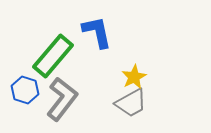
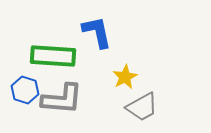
green rectangle: rotated 54 degrees clockwise
yellow star: moved 9 px left
gray L-shape: rotated 57 degrees clockwise
gray trapezoid: moved 11 px right, 4 px down
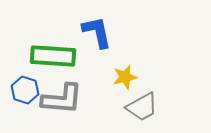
yellow star: rotated 15 degrees clockwise
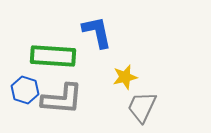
gray trapezoid: rotated 144 degrees clockwise
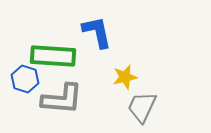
blue hexagon: moved 11 px up
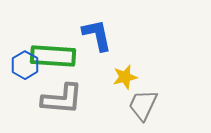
blue L-shape: moved 3 px down
blue hexagon: moved 14 px up; rotated 12 degrees clockwise
gray trapezoid: moved 1 px right, 2 px up
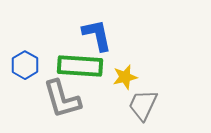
green rectangle: moved 27 px right, 10 px down
gray L-shape: rotated 69 degrees clockwise
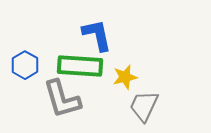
gray trapezoid: moved 1 px right, 1 px down
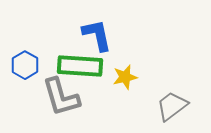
gray L-shape: moved 1 px left, 2 px up
gray trapezoid: moved 28 px right; rotated 28 degrees clockwise
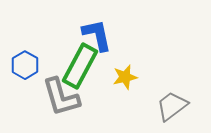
green rectangle: rotated 66 degrees counterclockwise
